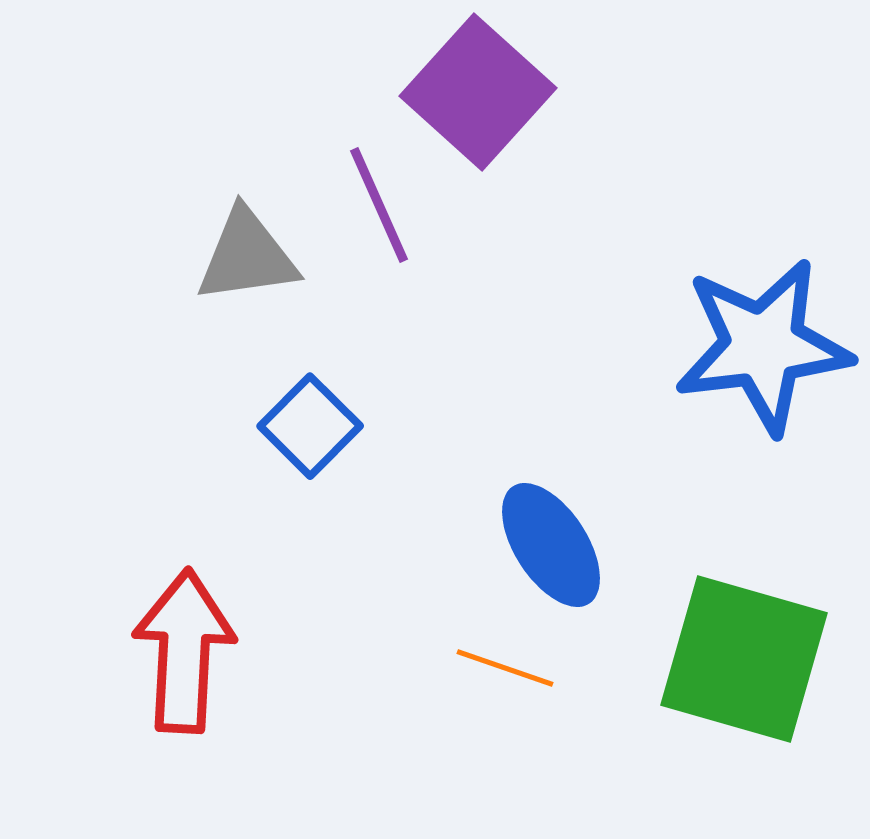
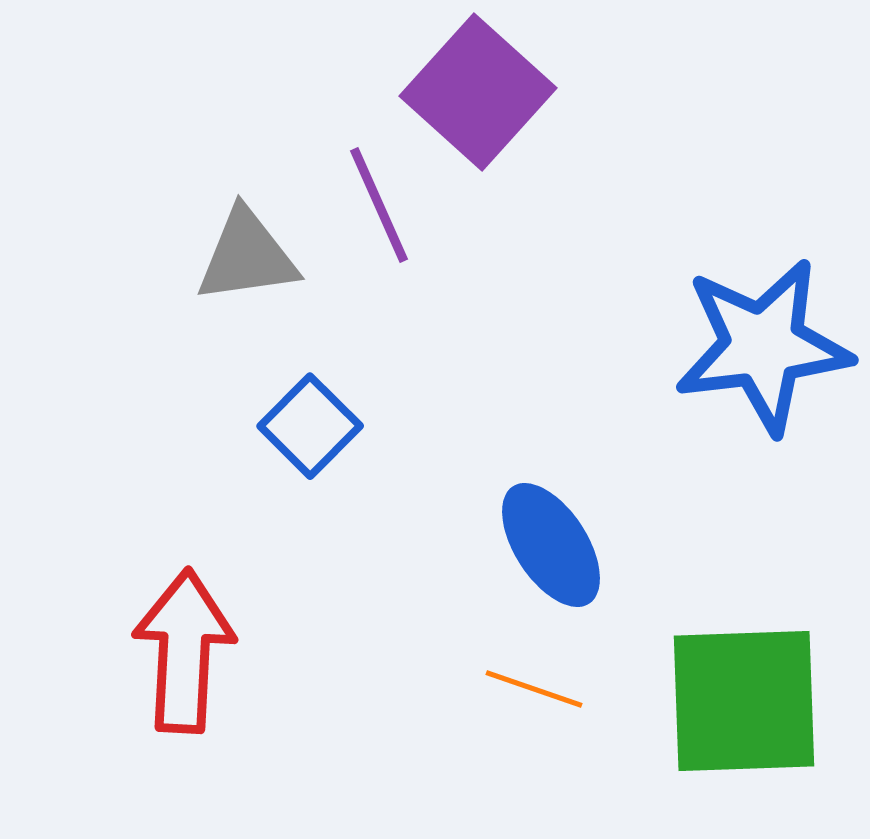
green square: moved 42 px down; rotated 18 degrees counterclockwise
orange line: moved 29 px right, 21 px down
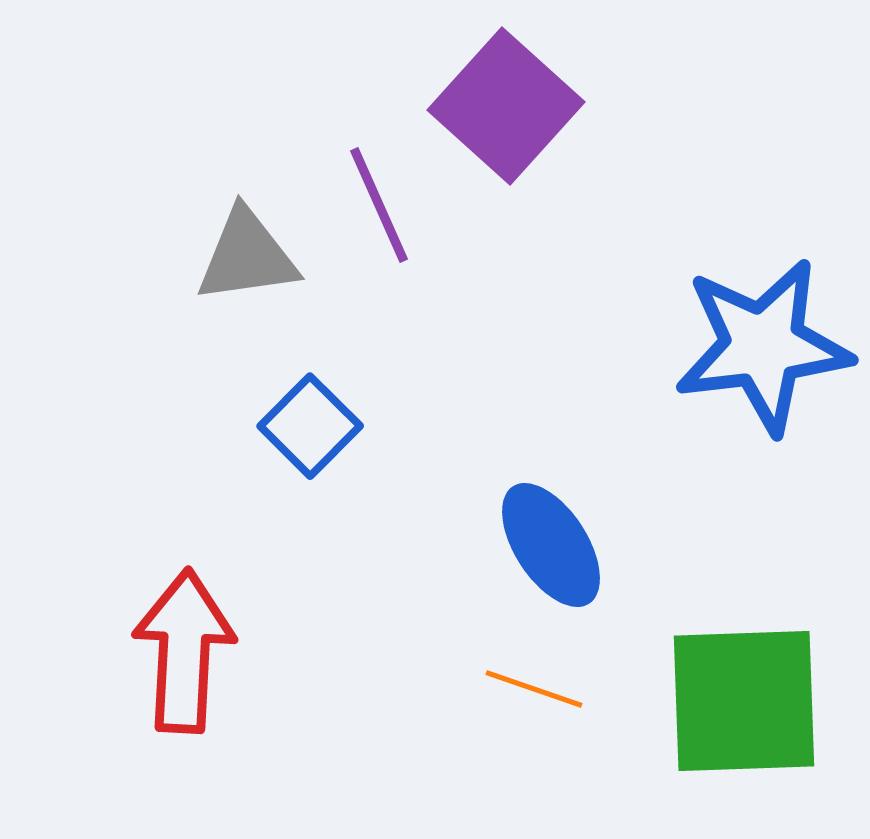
purple square: moved 28 px right, 14 px down
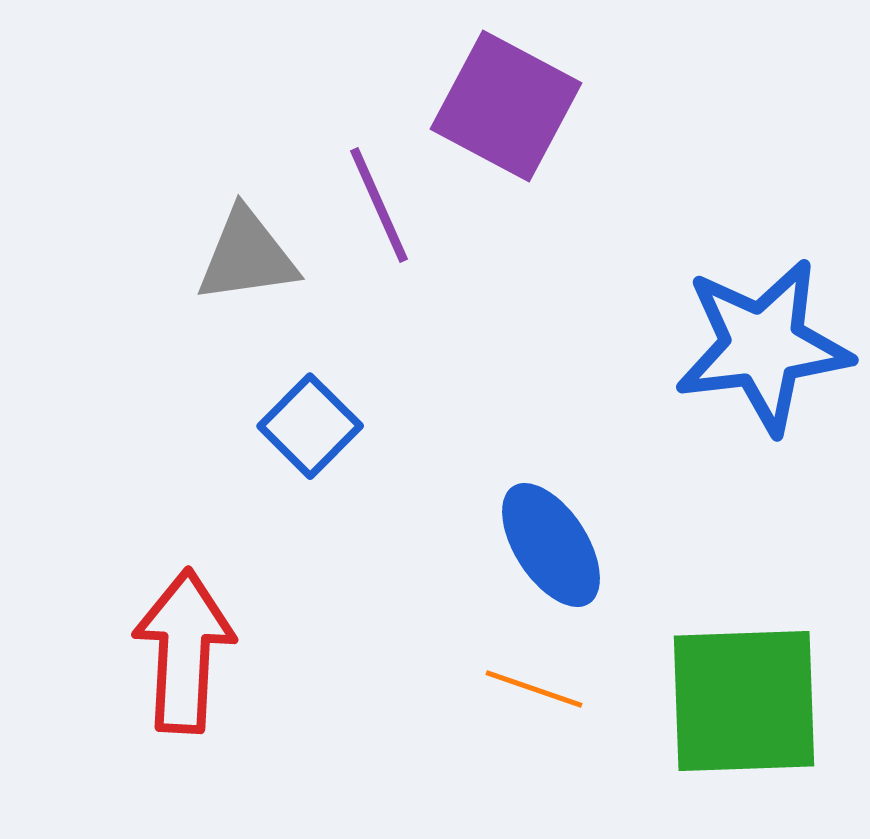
purple square: rotated 14 degrees counterclockwise
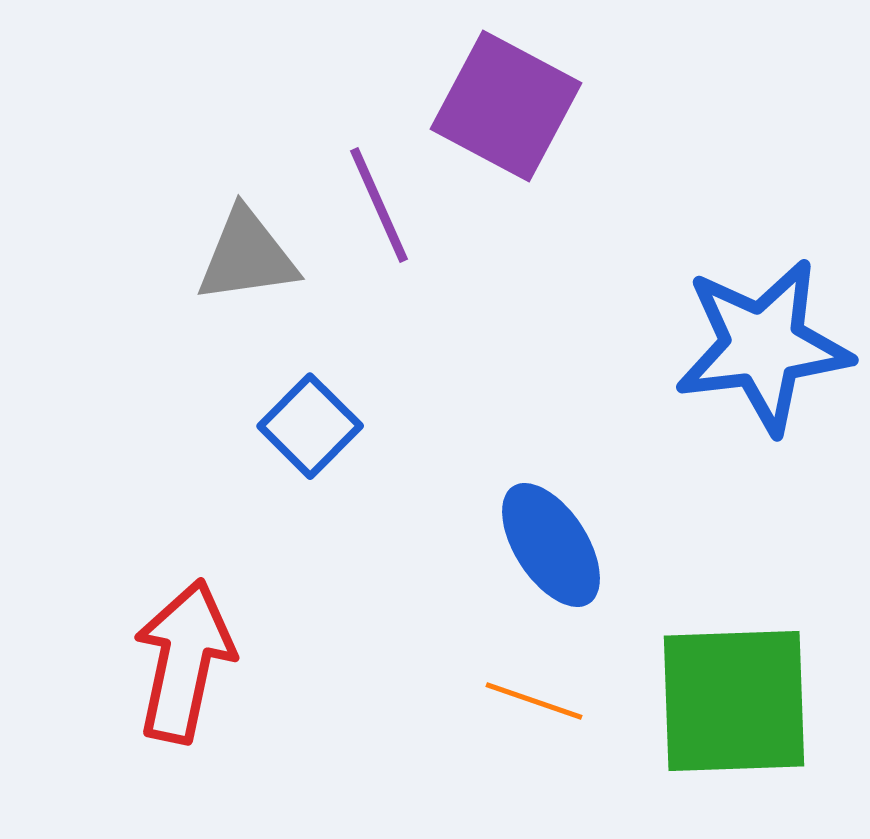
red arrow: moved 10 px down; rotated 9 degrees clockwise
orange line: moved 12 px down
green square: moved 10 px left
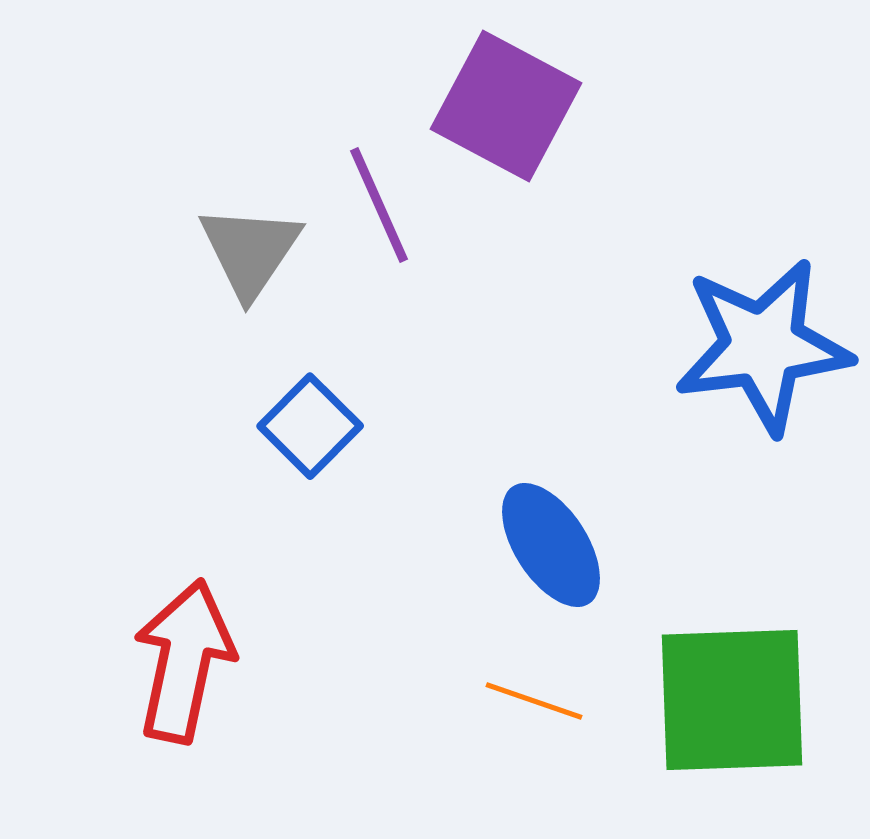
gray triangle: moved 3 px right, 5 px up; rotated 48 degrees counterclockwise
green square: moved 2 px left, 1 px up
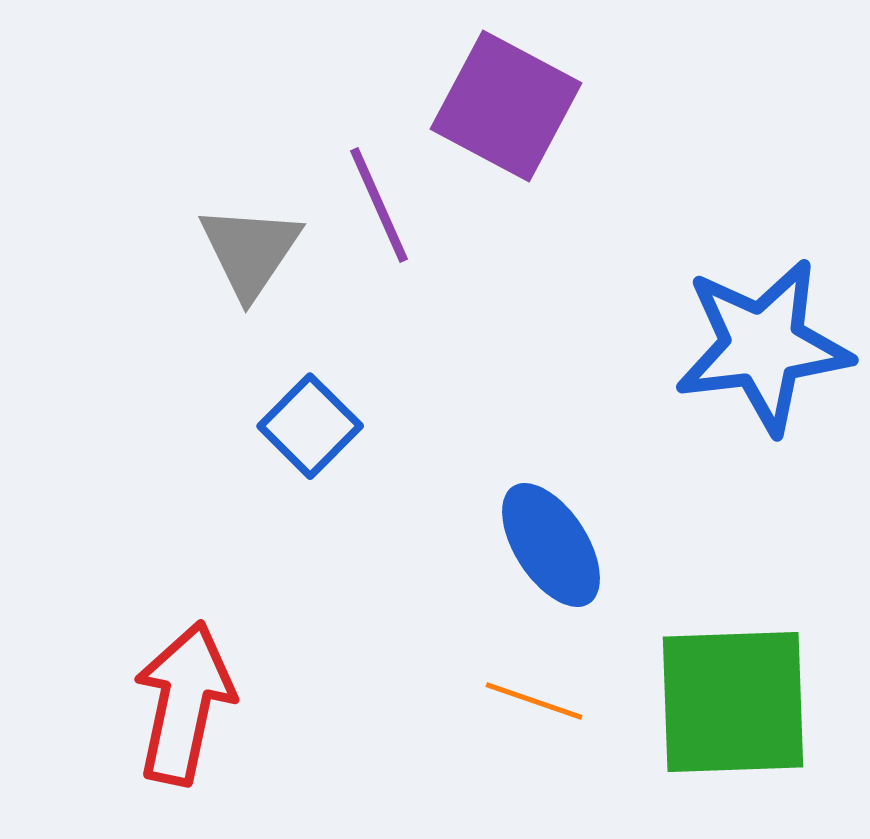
red arrow: moved 42 px down
green square: moved 1 px right, 2 px down
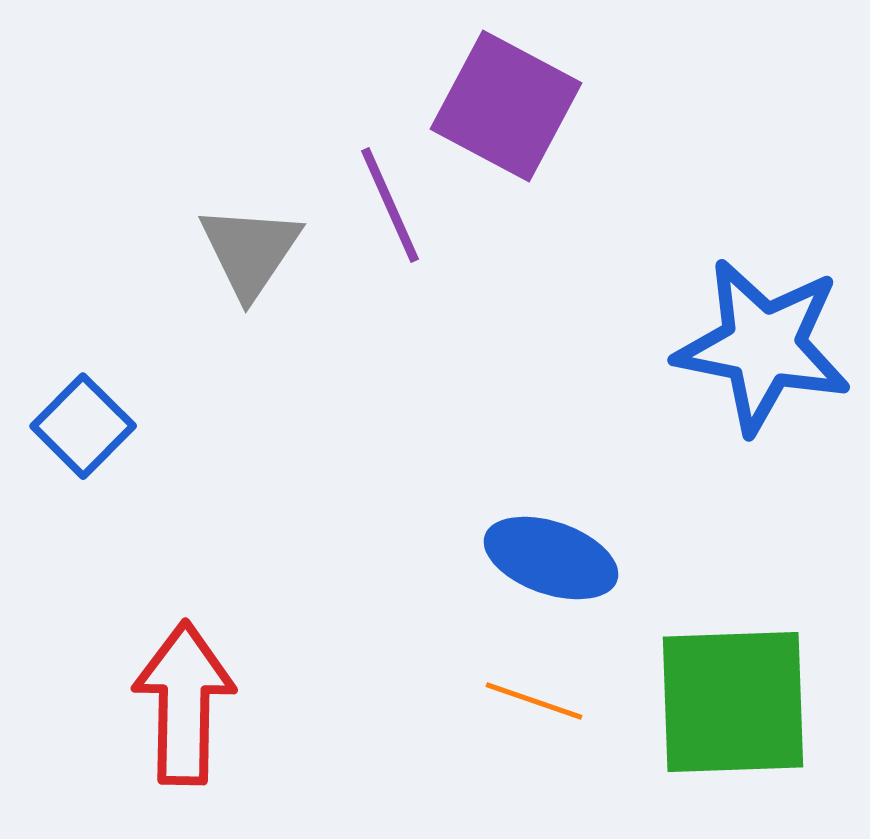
purple line: moved 11 px right
blue star: rotated 18 degrees clockwise
blue square: moved 227 px left
blue ellipse: moved 13 px down; rotated 38 degrees counterclockwise
red arrow: rotated 11 degrees counterclockwise
